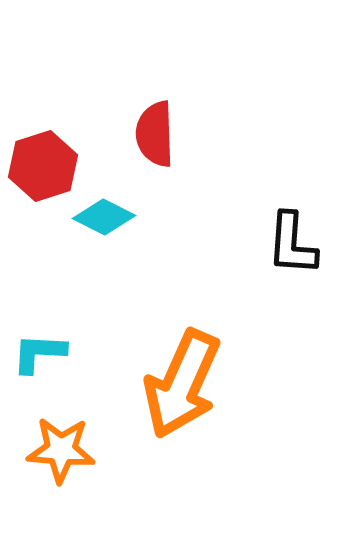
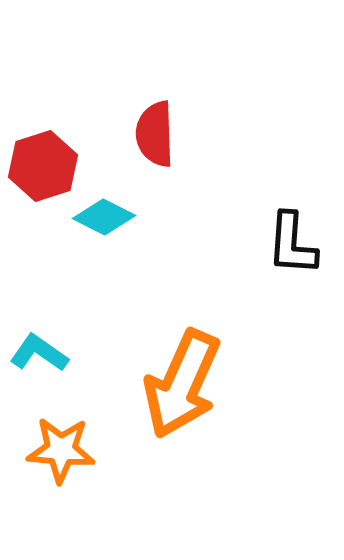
cyan L-shape: rotated 32 degrees clockwise
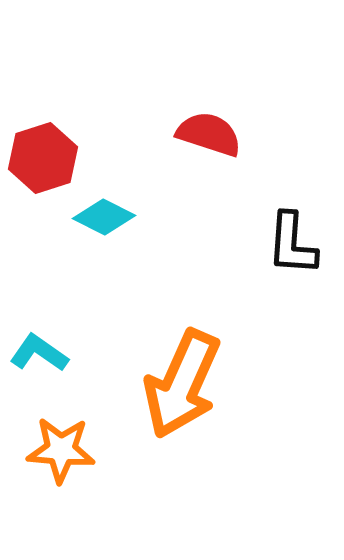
red semicircle: moved 54 px right; rotated 110 degrees clockwise
red hexagon: moved 8 px up
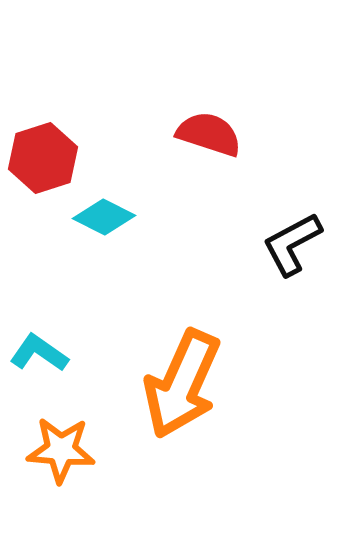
black L-shape: rotated 58 degrees clockwise
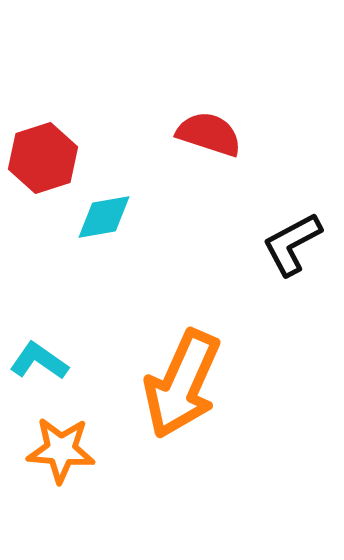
cyan diamond: rotated 36 degrees counterclockwise
cyan L-shape: moved 8 px down
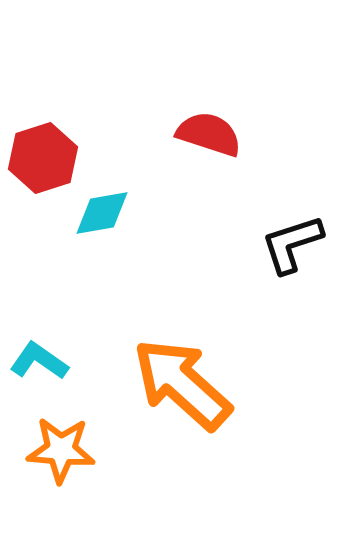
cyan diamond: moved 2 px left, 4 px up
black L-shape: rotated 10 degrees clockwise
orange arrow: rotated 108 degrees clockwise
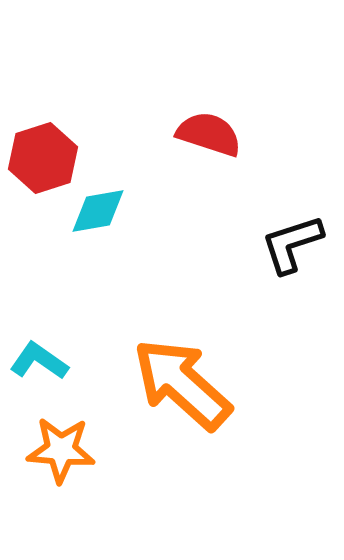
cyan diamond: moved 4 px left, 2 px up
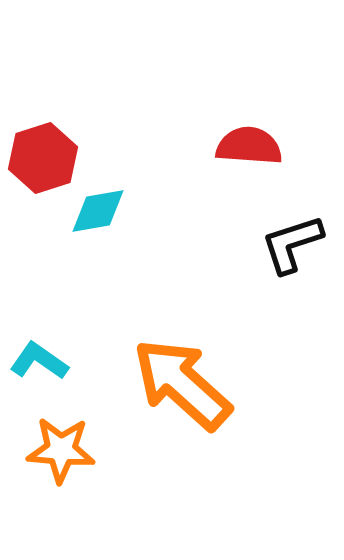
red semicircle: moved 40 px right, 12 px down; rotated 14 degrees counterclockwise
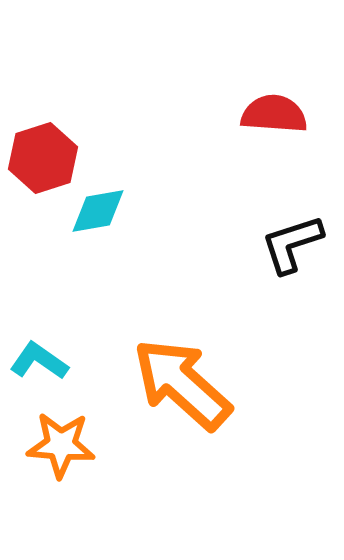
red semicircle: moved 25 px right, 32 px up
orange star: moved 5 px up
